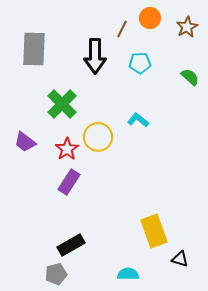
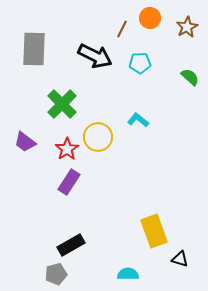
black arrow: rotated 64 degrees counterclockwise
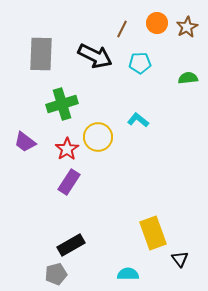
orange circle: moved 7 px right, 5 px down
gray rectangle: moved 7 px right, 5 px down
green semicircle: moved 2 px left, 1 px down; rotated 48 degrees counterclockwise
green cross: rotated 28 degrees clockwise
yellow rectangle: moved 1 px left, 2 px down
black triangle: rotated 36 degrees clockwise
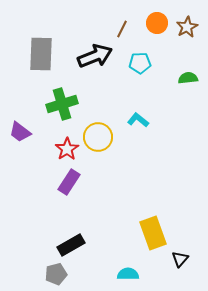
black arrow: rotated 48 degrees counterclockwise
purple trapezoid: moved 5 px left, 10 px up
black triangle: rotated 18 degrees clockwise
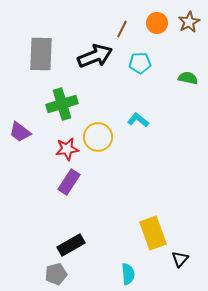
brown star: moved 2 px right, 5 px up
green semicircle: rotated 18 degrees clockwise
red star: rotated 25 degrees clockwise
cyan semicircle: rotated 85 degrees clockwise
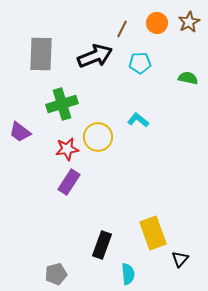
black rectangle: moved 31 px right; rotated 40 degrees counterclockwise
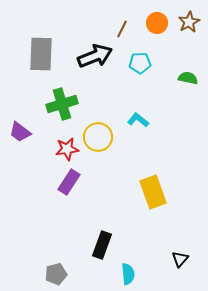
yellow rectangle: moved 41 px up
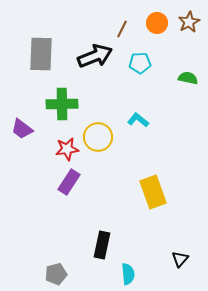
green cross: rotated 16 degrees clockwise
purple trapezoid: moved 2 px right, 3 px up
black rectangle: rotated 8 degrees counterclockwise
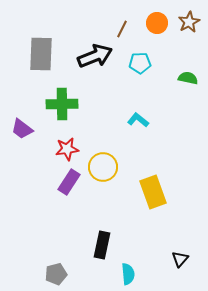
yellow circle: moved 5 px right, 30 px down
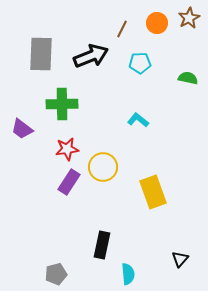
brown star: moved 4 px up
black arrow: moved 4 px left
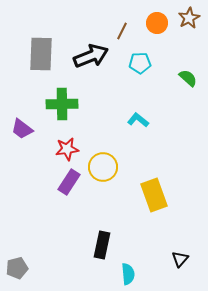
brown line: moved 2 px down
green semicircle: rotated 30 degrees clockwise
yellow rectangle: moved 1 px right, 3 px down
gray pentagon: moved 39 px left, 6 px up
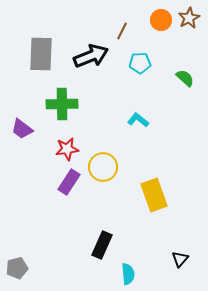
orange circle: moved 4 px right, 3 px up
green semicircle: moved 3 px left
black rectangle: rotated 12 degrees clockwise
